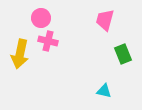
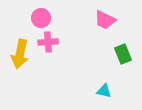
pink trapezoid: rotated 80 degrees counterclockwise
pink cross: moved 1 px down; rotated 18 degrees counterclockwise
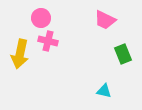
pink cross: moved 1 px up; rotated 18 degrees clockwise
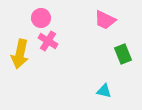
pink cross: rotated 18 degrees clockwise
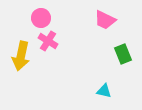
yellow arrow: moved 1 px right, 2 px down
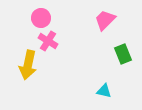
pink trapezoid: rotated 110 degrees clockwise
yellow arrow: moved 7 px right, 9 px down
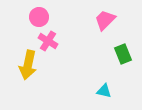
pink circle: moved 2 px left, 1 px up
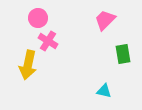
pink circle: moved 1 px left, 1 px down
green rectangle: rotated 12 degrees clockwise
